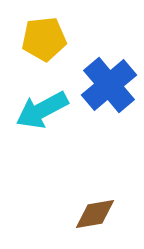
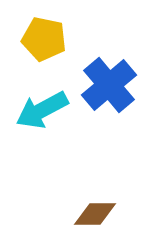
yellow pentagon: rotated 18 degrees clockwise
brown diamond: rotated 9 degrees clockwise
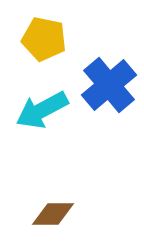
brown diamond: moved 42 px left
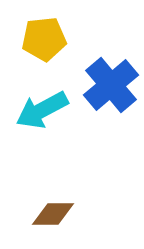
yellow pentagon: rotated 18 degrees counterclockwise
blue cross: moved 2 px right
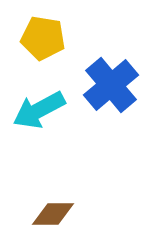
yellow pentagon: moved 1 px left, 1 px up; rotated 15 degrees clockwise
cyan arrow: moved 3 px left
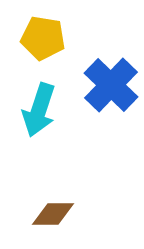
blue cross: rotated 6 degrees counterclockwise
cyan arrow: rotated 44 degrees counterclockwise
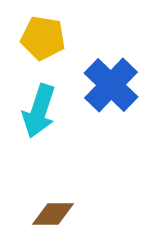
cyan arrow: moved 1 px down
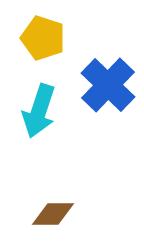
yellow pentagon: rotated 9 degrees clockwise
blue cross: moved 3 px left
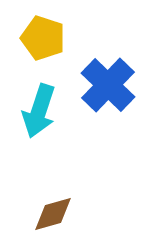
brown diamond: rotated 15 degrees counterclockwise
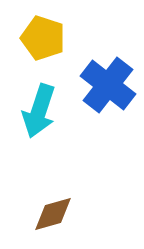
blue cross: rotated 6 degrees counterclockwise
